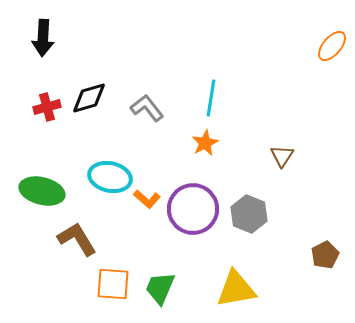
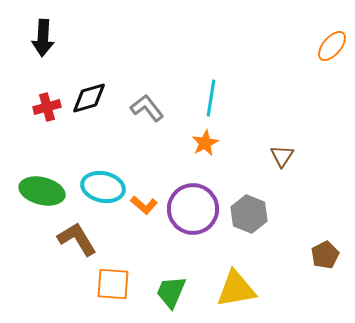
cyan ellipse: moved 7 px left, 10 px down
orange L-shape: moved 3 px left, 6 px down
green trapezoid: moved 11 px right, 4 px down
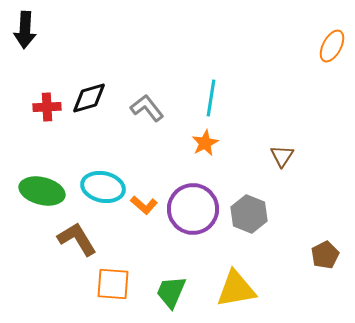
black arrow: moved 18 px left, 8 px up
orange ellipse: rotated 12 degrees counterclockwise
red cross: rotated 12 degrees clockwise
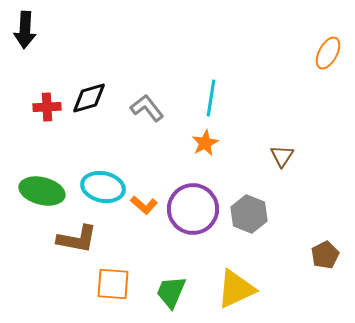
orange ellipse: moved 4 px left, 7 px down
brown L-shape: rotated 132 degrees clockwise
yellow triangle: rotated 15 degrees counterclockwise
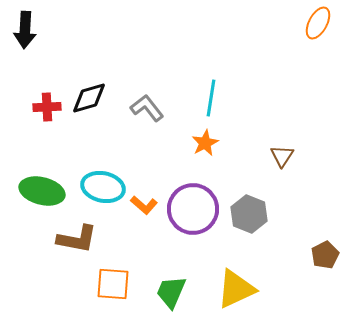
orange ellipse: moved 10 px left, 30 px up
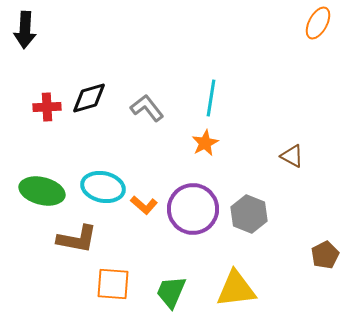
brown triangle: moved 10 px right; rotated 35 degrees counterclockwise
yellow triangle: rotated 18 degrees clockwise
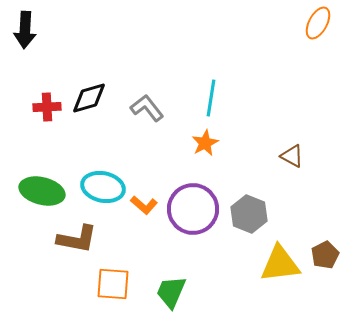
yellow triangle: moved 44 px right, 25 px up
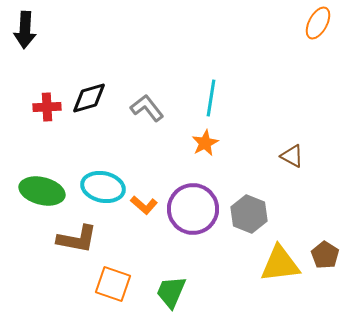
brown pentagon: rotated 12 degrees counterclockwise
orange square: rotated 15 degrees clockwise
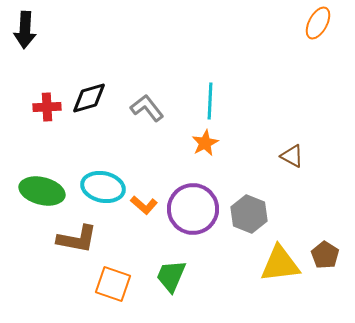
cyan line: moved 1 px left, 3 px down; rotated 6 degrees counterclockwise
green trapezoid: moved 16 px up
